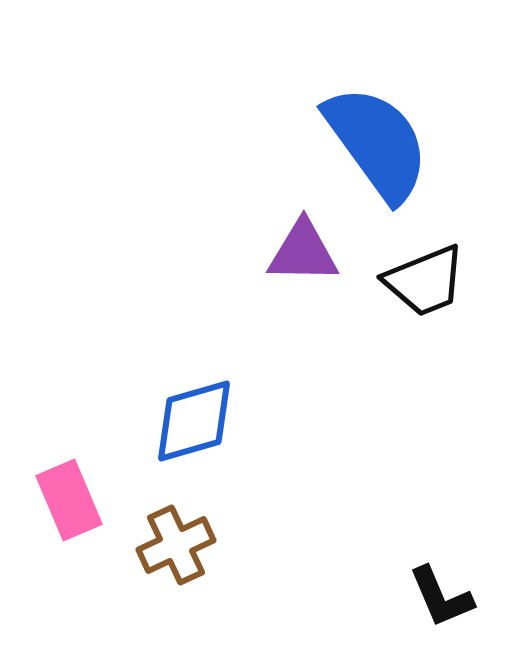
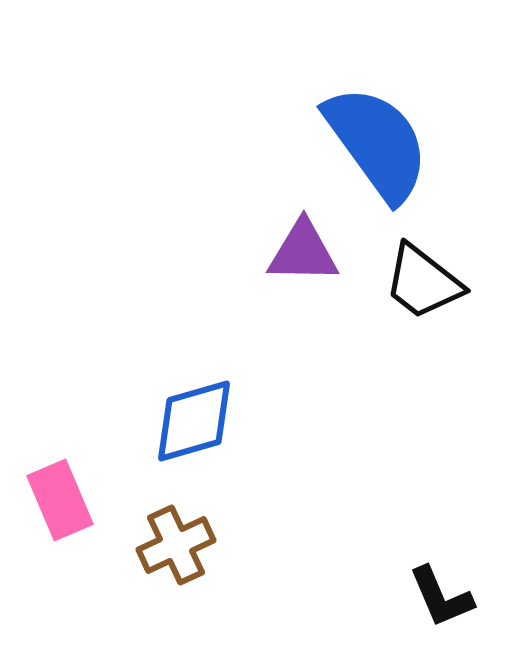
black trapezoid: moved 2 px left, 1 px down; rotated 60 degrees clockwise
pink rectangle: moved 9 px left
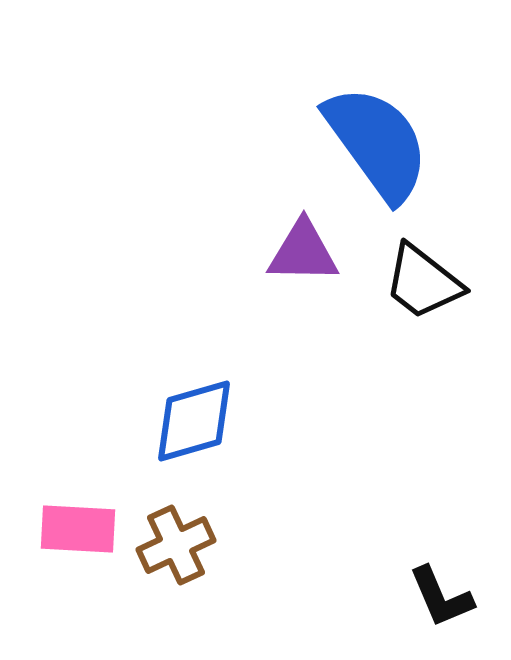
pink rectangle: moved 18 px right, 29 px down; rotated 64 degrees counterclockwise
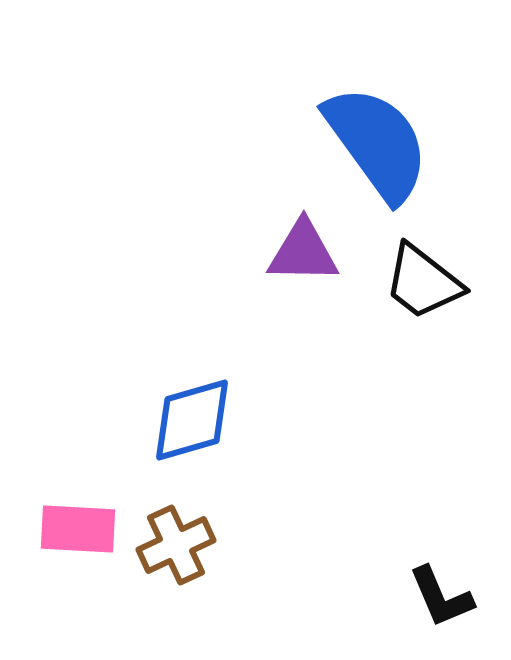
blue diamond: moved 2 px left, 1 px up
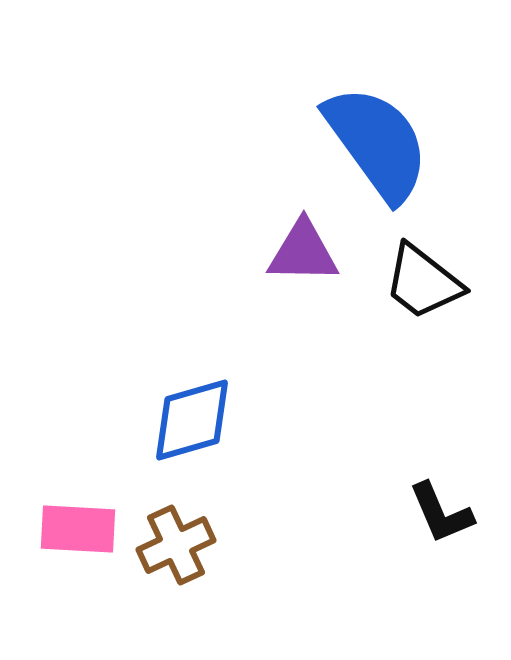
black L-shape: moved 84 px up
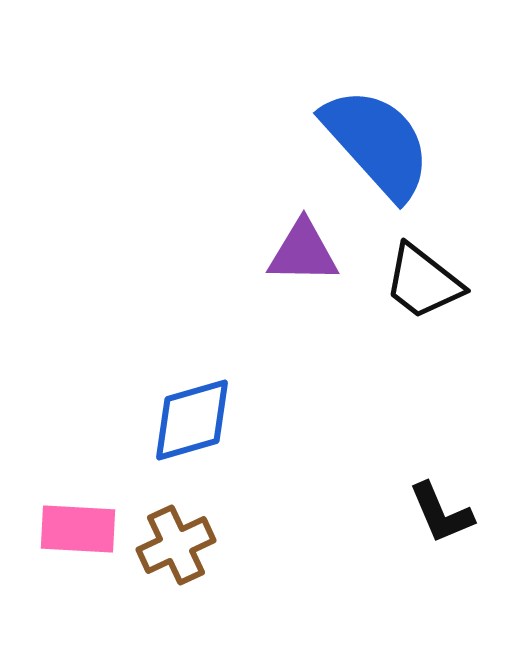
blue semicircle: rotated 6 degrees counterclockwise
